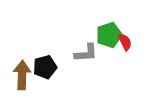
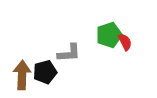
gray L-shape: moved 17 px left
black pentagon: moved 5 px down
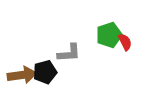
brown arrow: rotated 80 degrees clockwise
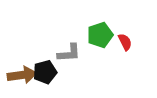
green pentagon: moved 9 px left
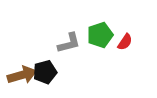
red semicircle: rotated 60 degrees clockwise
gray L-shape: moved 10 px up; rotated 10 degrees counterclockwise
brown arrow: rotated 8 degrees counterclockwise
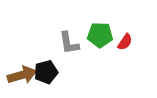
green pentagon: rotated 20 degrees clockwise
gray L-shape: rotated 95 degrees clockwise
black pentagon: moved 1 px right
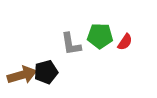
green pentagon: moved 1 px down
gray L-shape: moved 2 px right, 1 px down
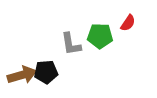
red semicircle: moved 3 px right, 19 px up
black pentagon: rotated 10 degrees clockwise
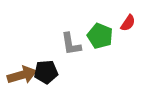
green pentagon: rotated 20 degrees clockwise
